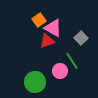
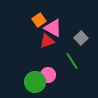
pink circle: moved 12 px left, 4 px down
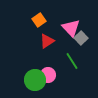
pink triangle: moved 18 px right; rotated 18 degrees clockwise
red triangle: rotated 14 degrees counterclockwise
green circle: moved 2 px up
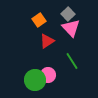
gray square: moved 13 px left, 24 px up
